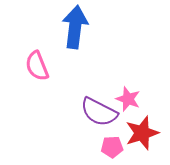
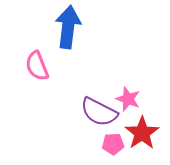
blue arrow: moved 7 px left
red star: rotated 16 degrees counterclockwise
pink pentagon: moved 1 px right, 3 px up
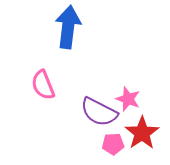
pink semicircle: moved 6 px right, 19 px down
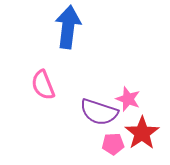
purple semicircle: rotated 9 degrees counterclockwise
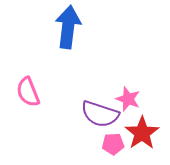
pink semicircle: moved 15 px left, 7 px down
purple semicircle: moved 1 px right, 2 px down
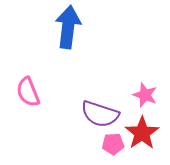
pink star: moved 17 px right, 4 px up
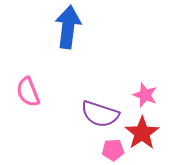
pink pentagon: moved 6 px down
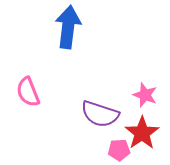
pink pentagon: moved 6 px right
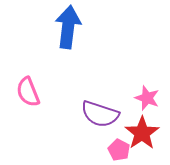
pink star: moved 2 px right, 3 px down
pink pentagon: rotated 30 degrees clockwise
